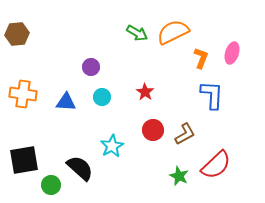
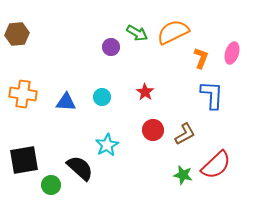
purple circle: moved 20 px right, 20 px up
cyan star: moved 5 px left, 1 px up
green star: moved 4 px right, 1 px up; rotated 12 degrees counterclockwise
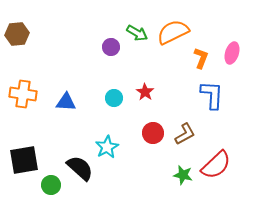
cyan circle: moved 12 px right, 1 px down
red circle: moved 3 px down
cyan star: moved 2 px down
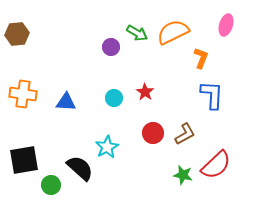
pink ellipse: moved 6 px left, 28 px up
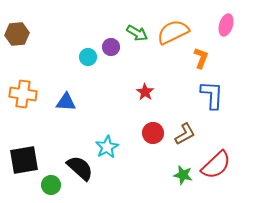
cyan circle: moved 26 px left, 41 px up
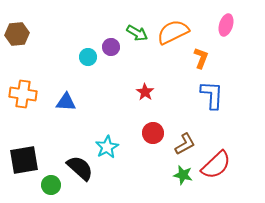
brown L-shape: moved 10 px down
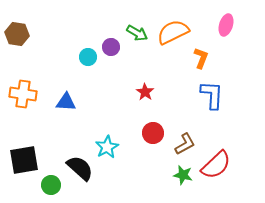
brown hexagon: rotated 15 degrees clockwise
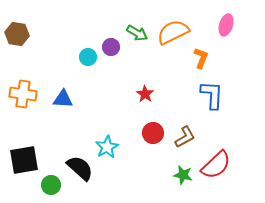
red star: moved 2 px down
blue triangle: moved 3 px left, 3 px up
brown L-shape: moved 7 px up
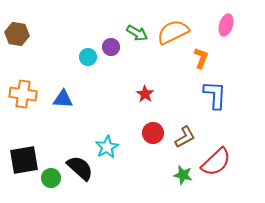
blue L-shape: moved 3 px right
red semicircle: moved 3 px up
green circle: moved 7 px up
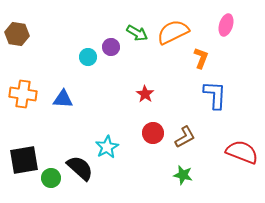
red semicircle: moved 26 px right, 10 px up; rotated 116 degrees counterclockwise
